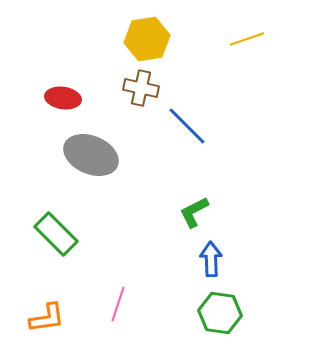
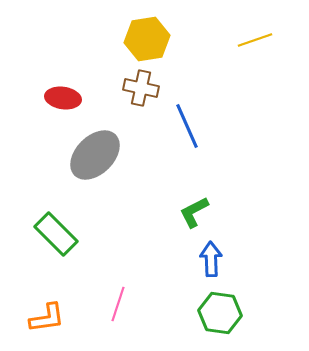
yellow line: moved 8 px right, 1 px down
blue line: rotated 21 degrees clockwise
gray ellipse: moved 4 px right; rotated 68 degrees counterclockwise
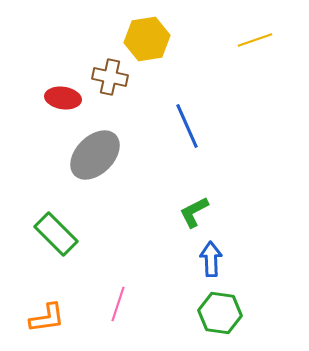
brown cross: moved 31 px left, 11 px up
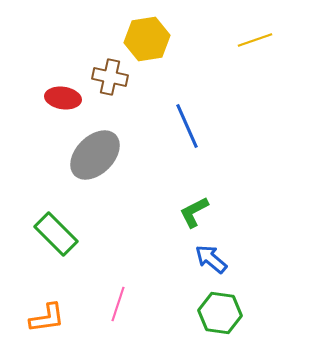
blue arrow: rotated 48 degrees counterclockwise
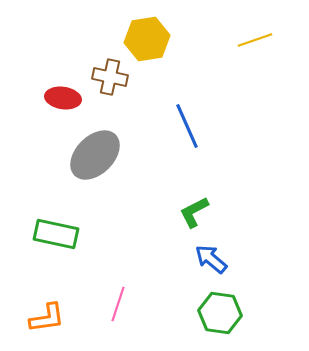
green rectangle: rotated 33 degrees counterclockwise
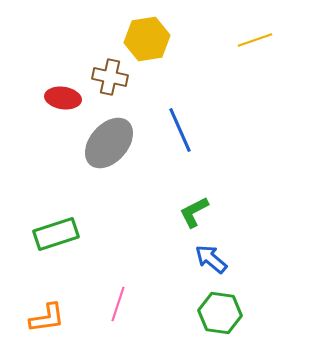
blue line: moved 7 px left, 4 px down
gray ellipse: moved 14 px right, 12 px up; rotated 4 degrees counterclockwise
green rectangle: rotated 30 degrees counterclockwise
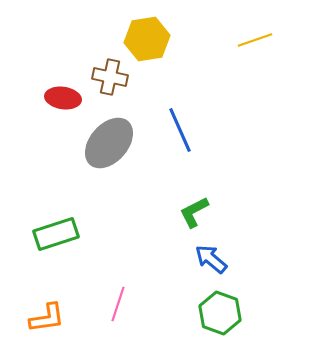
green hexagon: rotated 12 degrees clockwise
